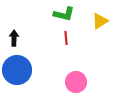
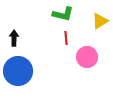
green L-shape: moved 1 px left
blue circle: moved 1 px right, 1 px down
pink circle: moved 11 px right, 25 px up
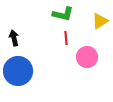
black arrow: rotated 14 degrees counterclockwise
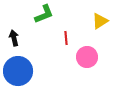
green L-shape: moved 19 px left; rotated 35 degrees counterclockwise
